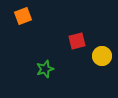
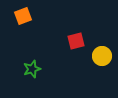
red square: moved 1 px left
green star: moved 13 px left
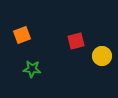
orange square: moved 1 px left, 19 px down
green star: rotated 24 degrees clockwise
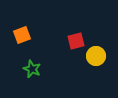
yellow circle: moved 6 px left
green star: rotated 18 degrees clockwise
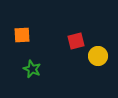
orange square: rotated 18 degrees clockwise
yellow circle: moved 2 px right
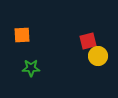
red square: moved 12 px right
green star: moved 1 px left, 1 px up; rotated 24 degrees counterclockwise
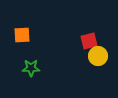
red square: moved 1 px right
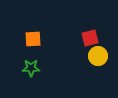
orange square: moved 11 px right, 4 px down
red square: moved 1 px right, 3 px up
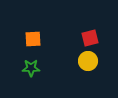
yellow circle: moved 10 px left, 5 px down
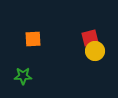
yellow circle: moved 7 px right, 10 px up
green star: moved 8 px left, 8 px down
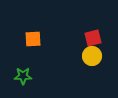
red square: moved 3 px right
yellow circle: moved 3 px left, 5 px down
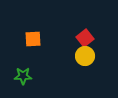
red square: moved 8 px left; rotated 24 degrees counterclockwise
yellow circle: moved 7 px left
